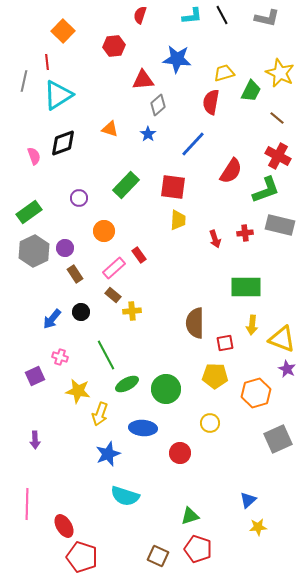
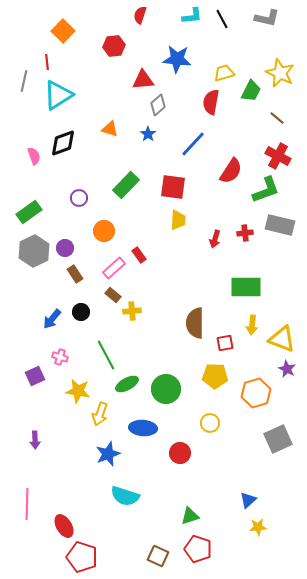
black line at (222, 15): moved 4 px down
red arrow at (215, 239): rotated 36 degrees clockwise
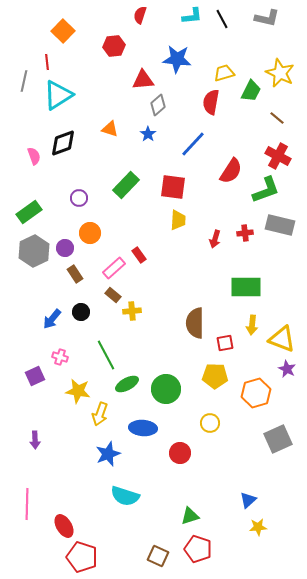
orange circle at (104, 231): moved 14 px left, 2 px down
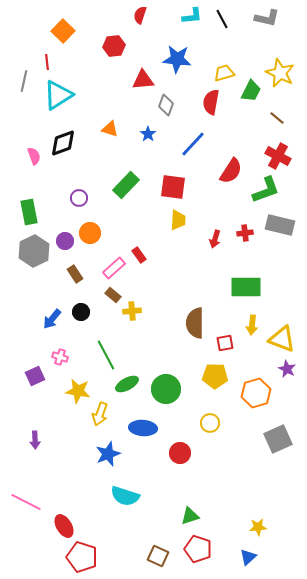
gray diamond at (158, 105): moved 8 px right; rotated 30 degrees counterclockwise
green rectangle at (29, 212): rotated 65 degrees counterclockwise
purple circle at (65, 248): moved 7 px up
blue triangle at (248, 500): moved 57 px down
pink line at (27, 504): moved 1 px left, 2 px up; rotated 64 degrees counterclockwise
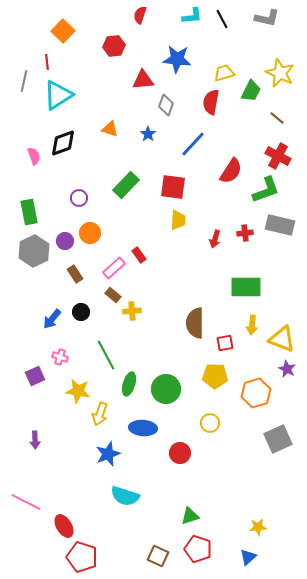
green ellipse at (127, 384): moved 2 px right; rotated 45 degrees counterclockwise
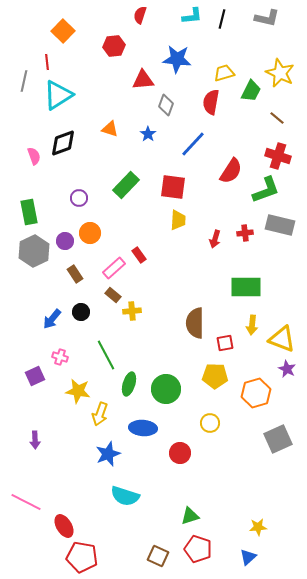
black line at (222, 19): rotated 42 degrees clockwise
red cross at (278, 156): rotated 10 degrees counterclockwise
red pentagon at (82, 557): rotated 8 degrees counterclockwise
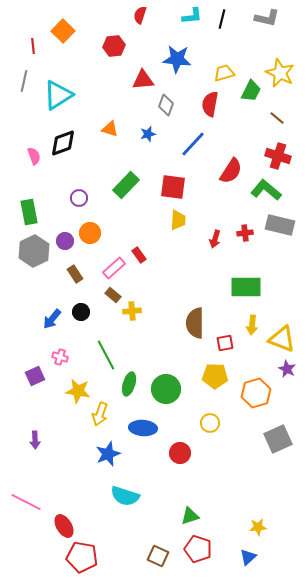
red line at (47, 62): moved 14 px left, 16 px up
red semicircle at (211, 102): moved 1 px left, 2 px down
blue star at (148, 134): rotated 21 degrees clockwise
green L-shape at (266, 190): rotated 120 degrees counterclockwise
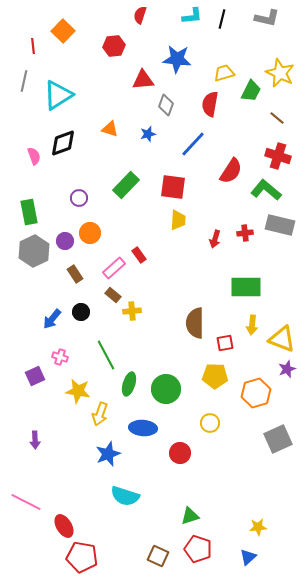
purple star at (287, 369): rotated 24 degrees clockwise
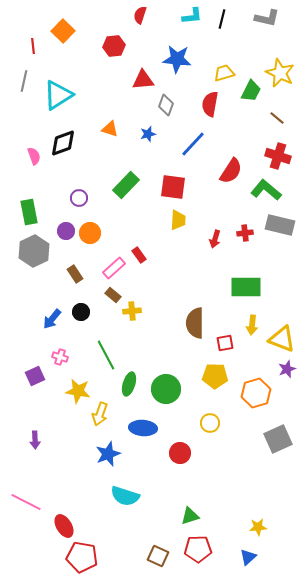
purple circle at (65, 241): moved 1 px right, 10 px up
red pentagon at (198, 549): rotated 20 degrees counterclockwise
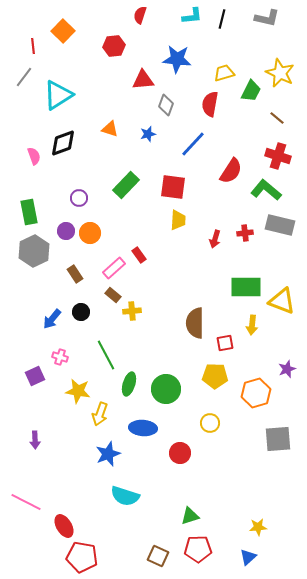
gray line at (24, 81): moved 4 px up; rotated 25 degrees clockwise
yellow triangle at (282, 339): moved 38 px up
gray square at (278, 439): rotated 20 degrees clockwise
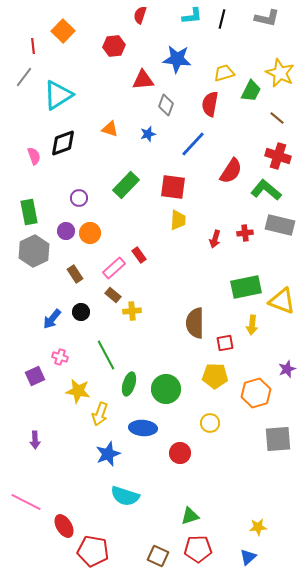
green rectangle at (246, 287): rotated 12 degrees counterclockwise
red pentagon at (82, 557): moved 11 px right, 6 px up
